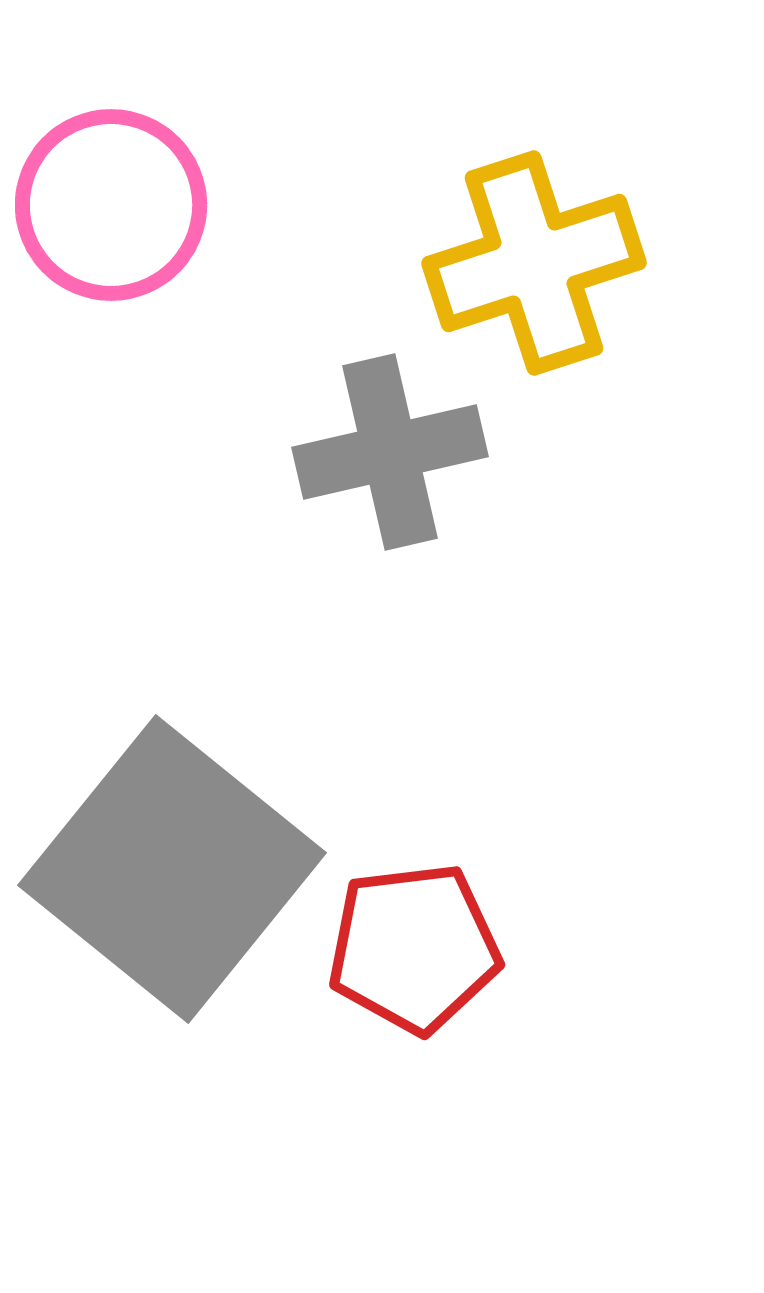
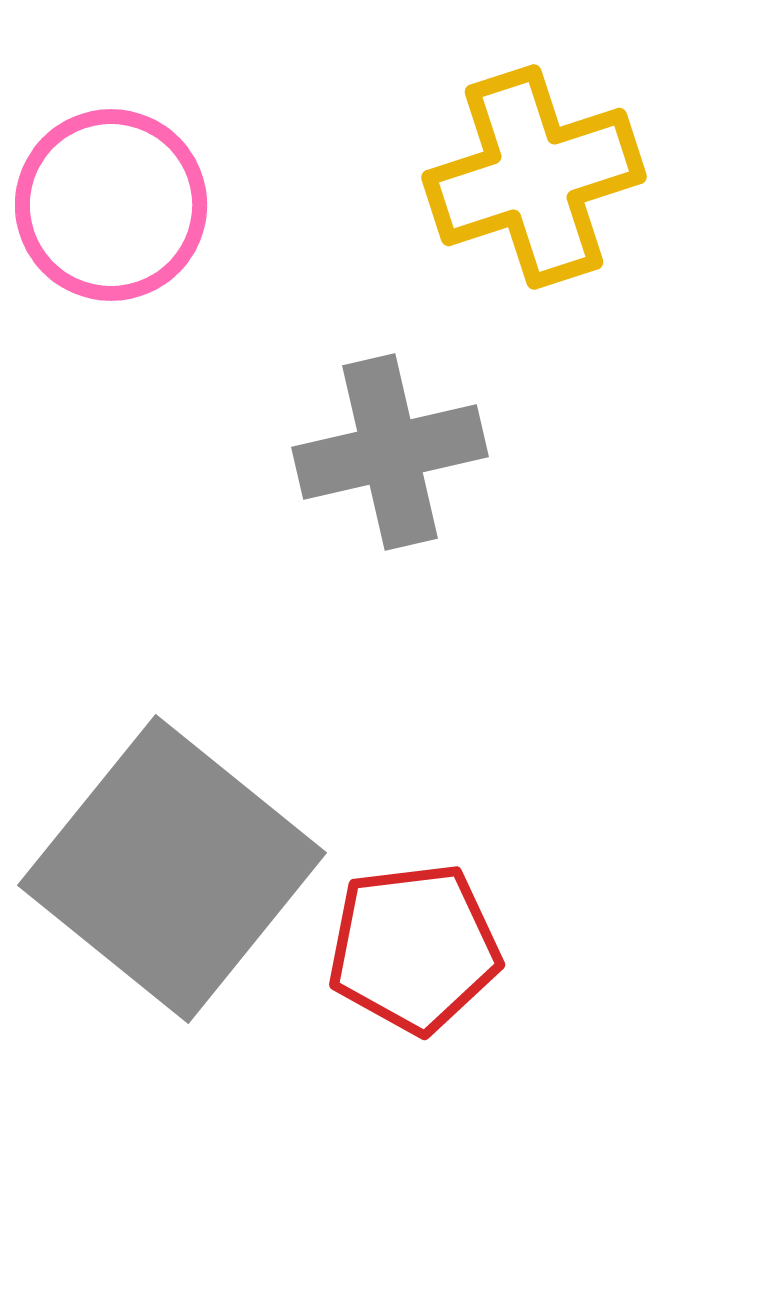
yellow cross: moved 86 px up
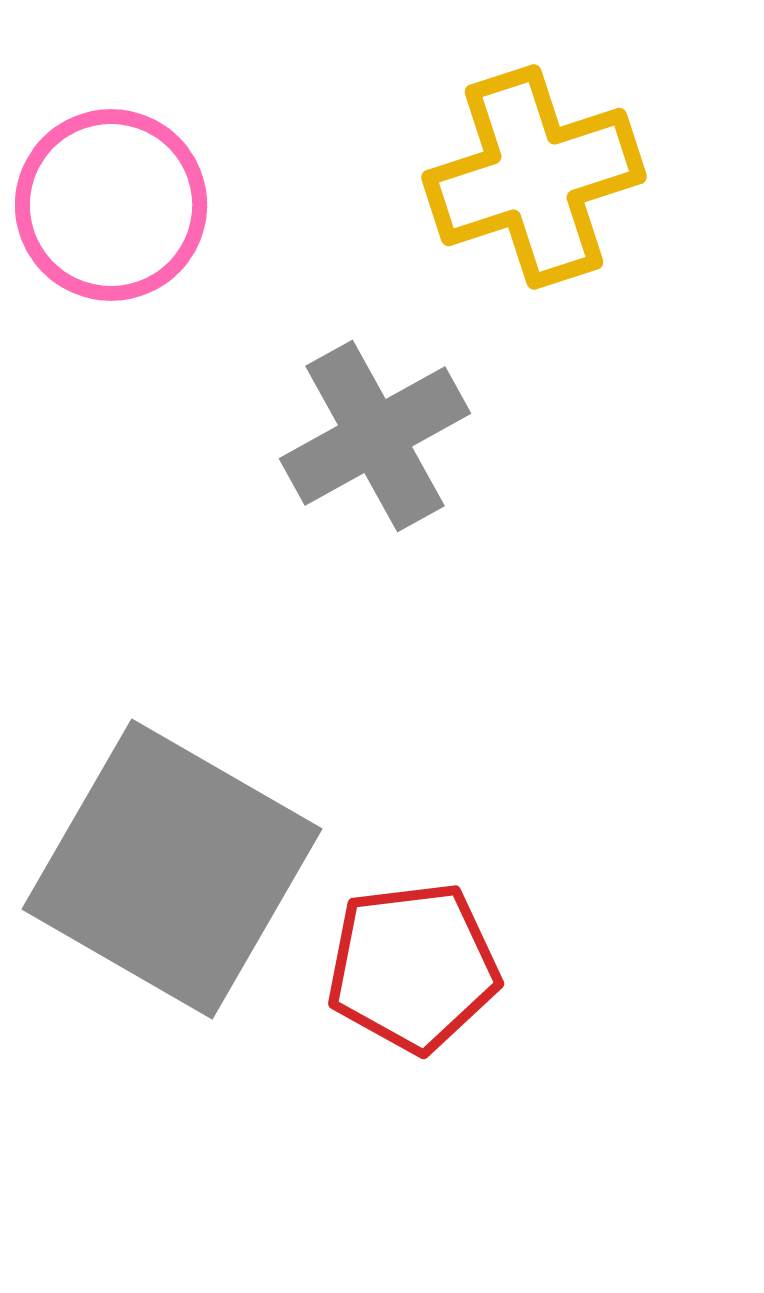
gray cross: moved 15 px left, 16 px up; rotated 16 degrees counterclockwise
gray square: rotated 9 degrees counterclockwise
red pentagon: moved 1 px left, 19 px down
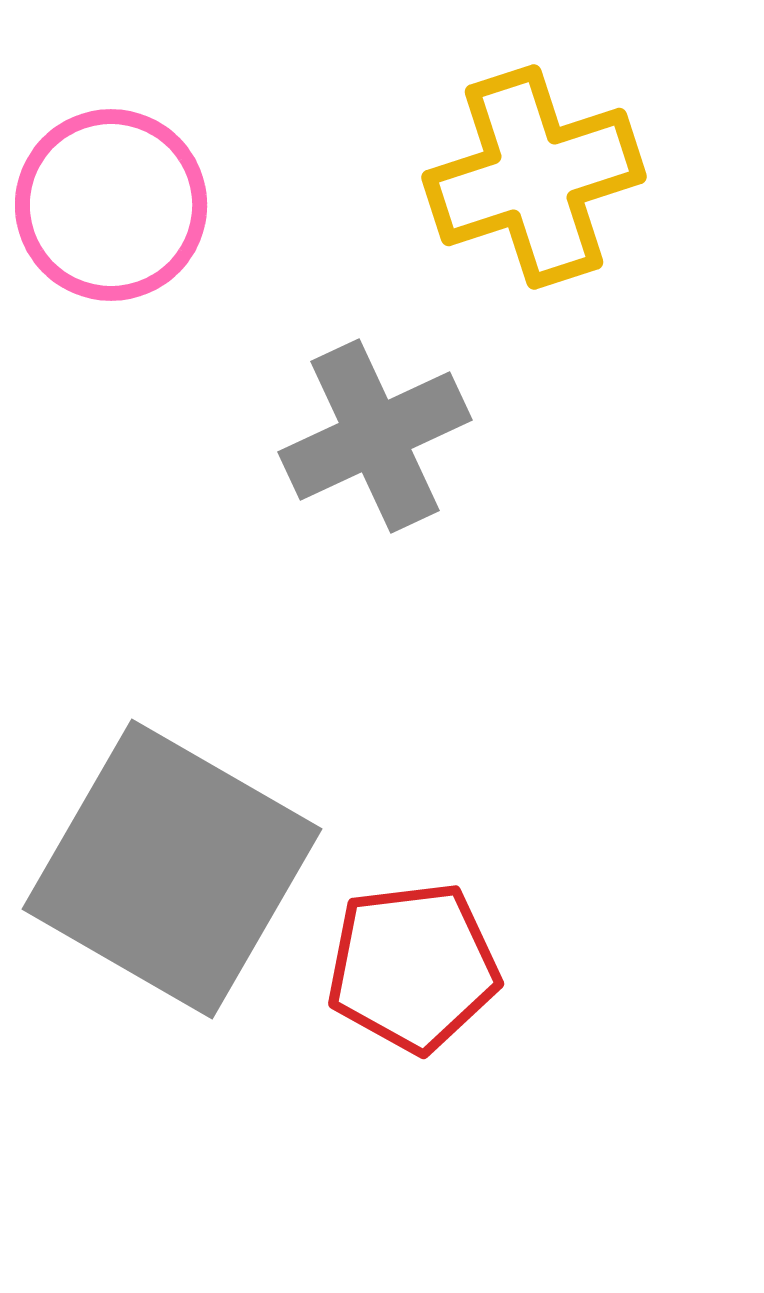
gray cross: rotated 4 degrees clockwise
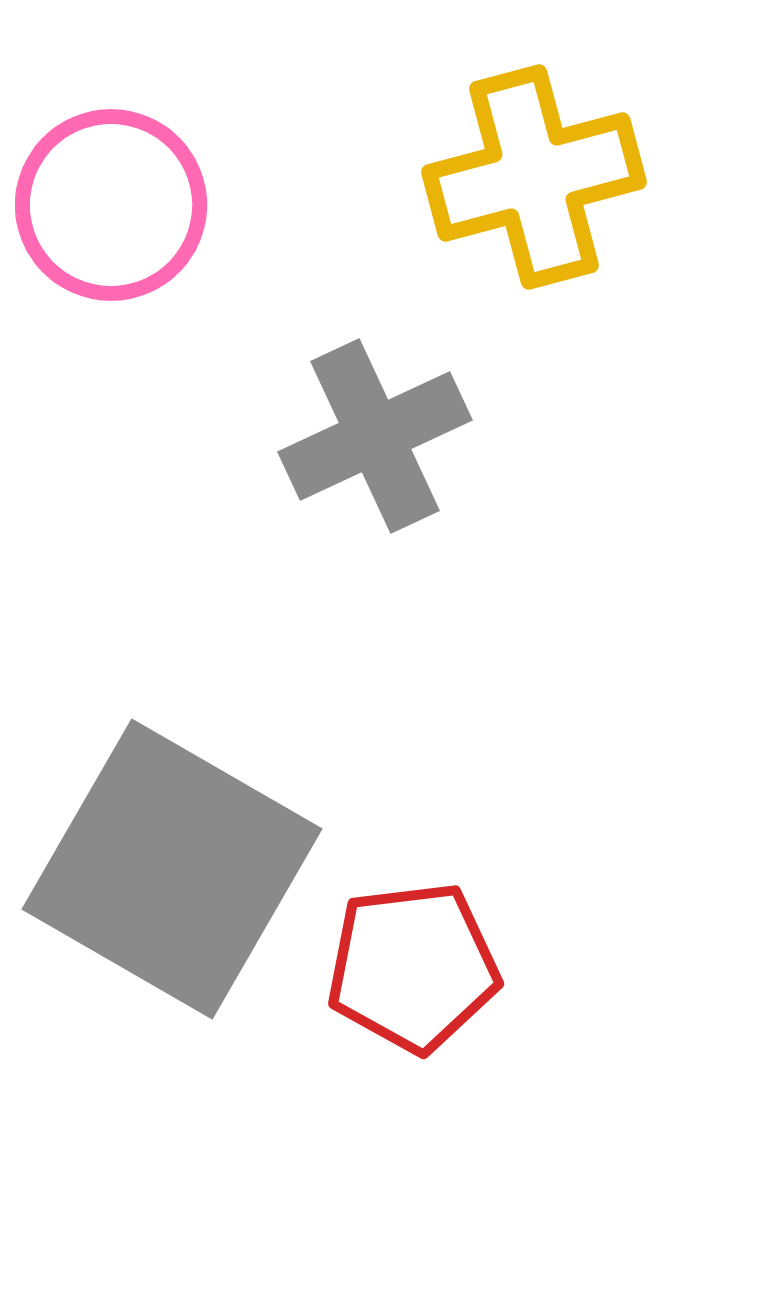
yellow cross: rotated 3 degrees clockwise
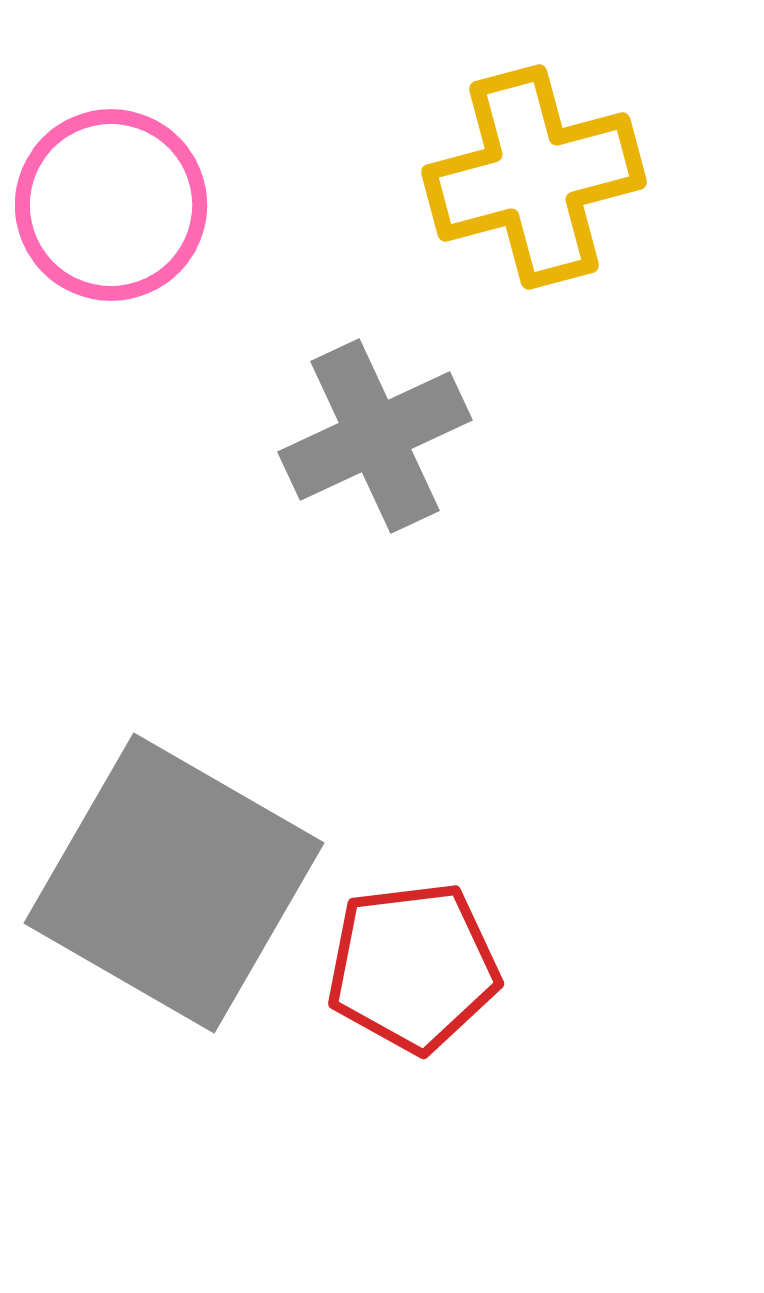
gray square: moved 2 px right, 14 px down
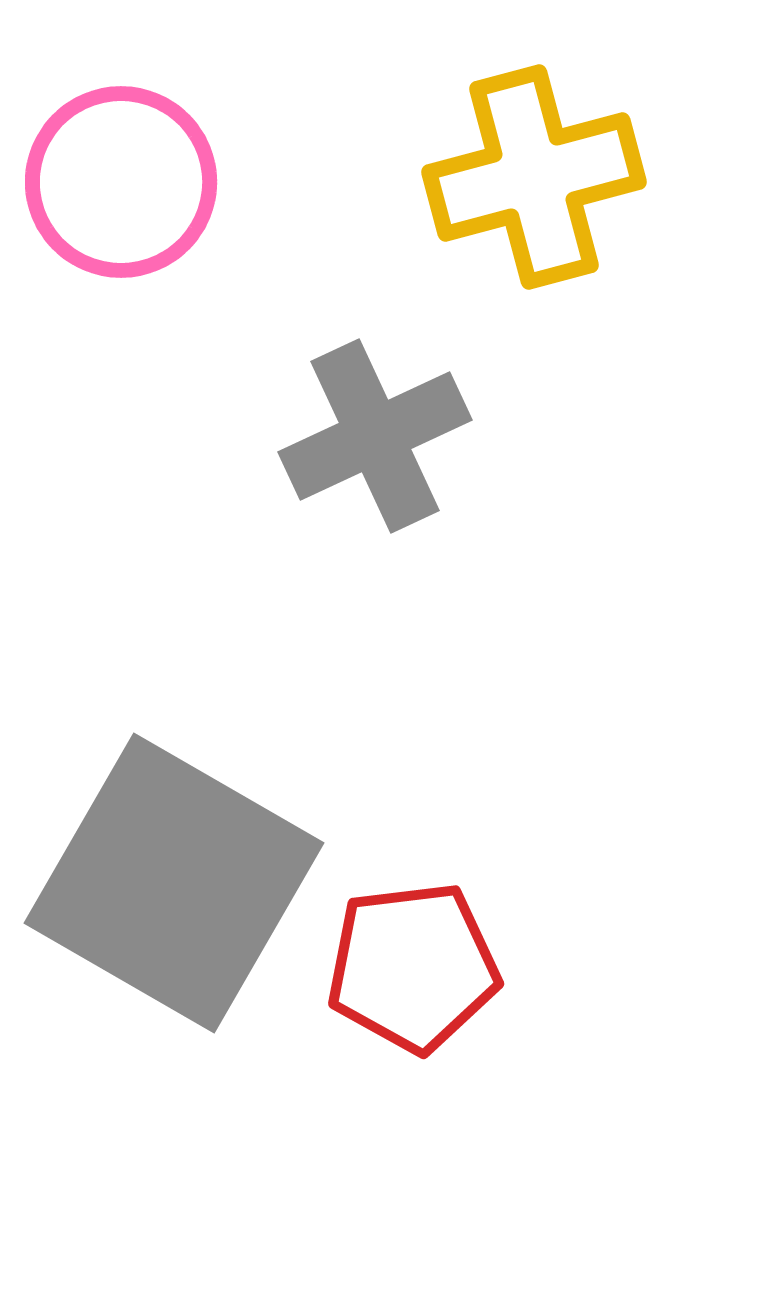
pink circle: moved 10 px right, 23 px up
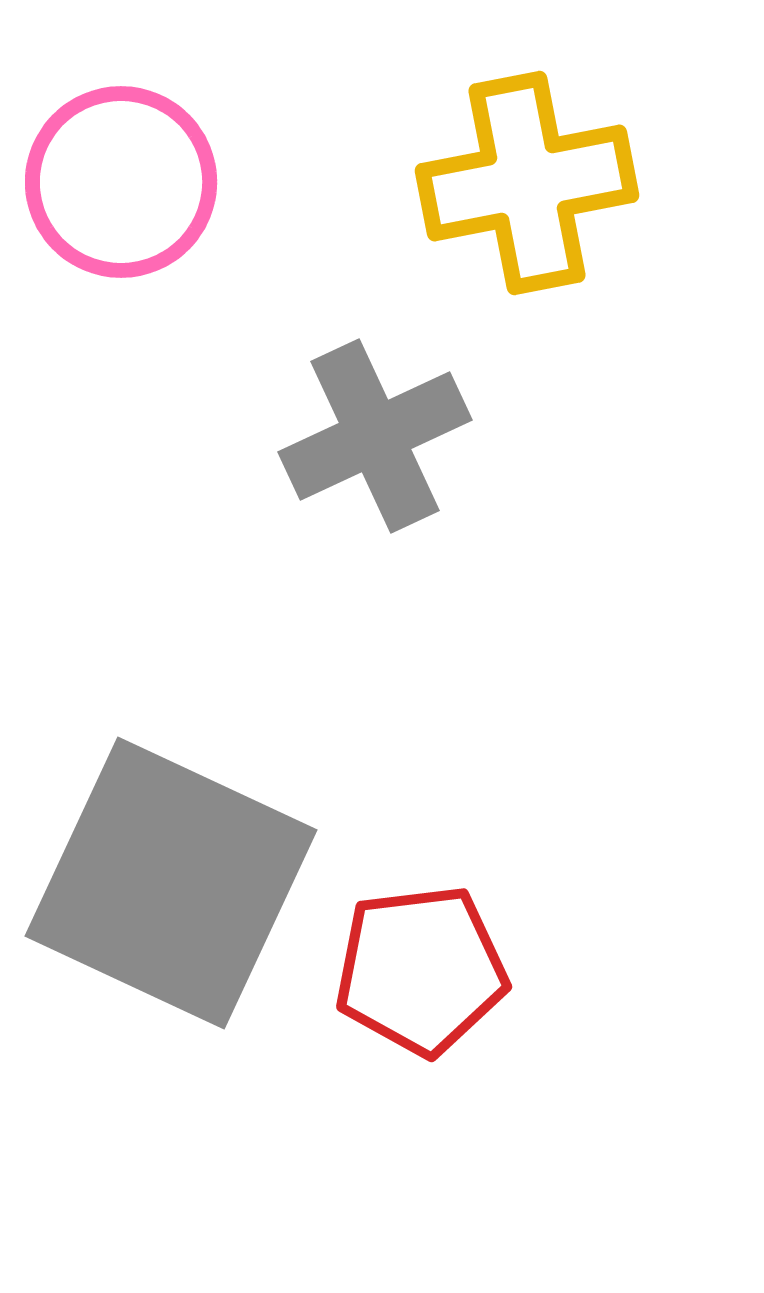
yellow cross: moved 7 px left, 6 px down; rotated 4 degrees clockwise
gray square: moved 3 px left; rotated 5 degrees counterclockwise
red pentagon: moved 8 px right, 3 px down
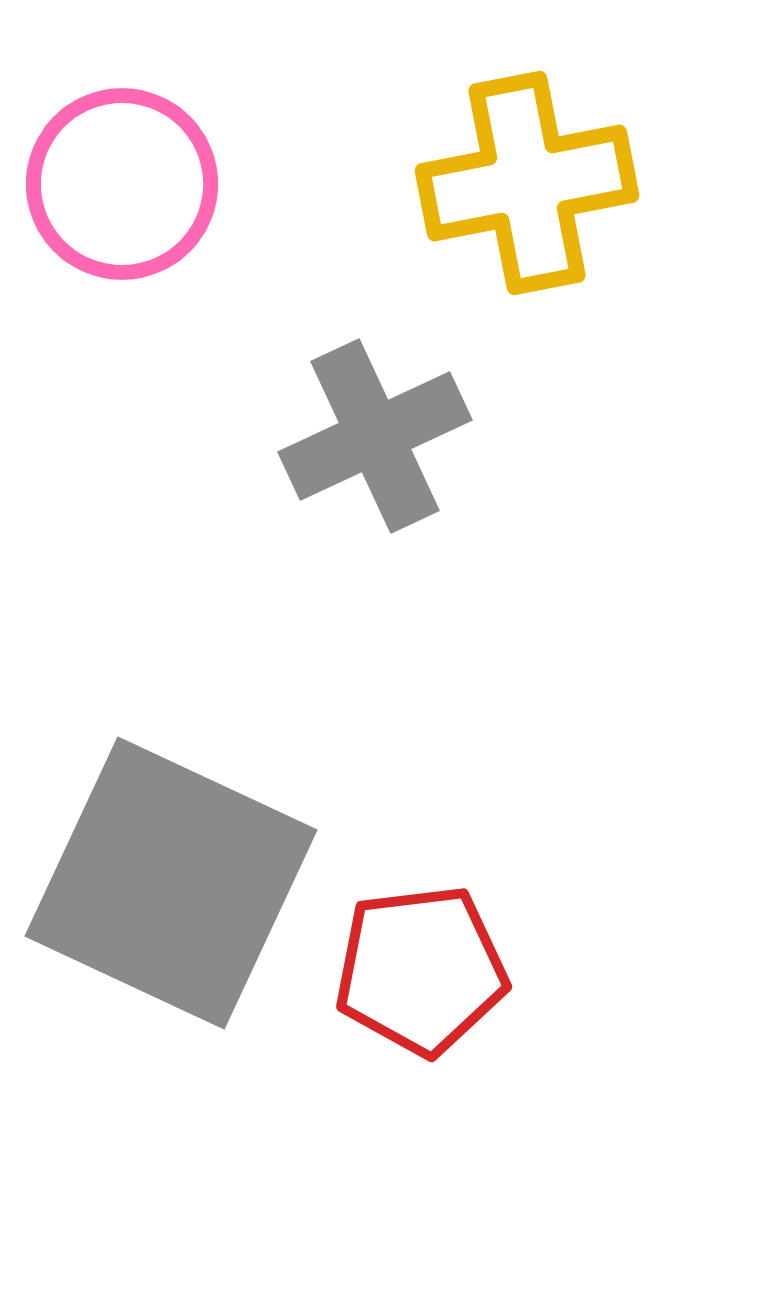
pink circle: moved 1 px right, 2 px down
